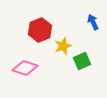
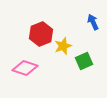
red hexagon: moved 1 px right, 4 px down
green square: moved 2 px right
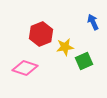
yellow star: moved 2 px right, 1 px down; rotated 12 degrees clockwise
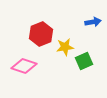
blue arrow: rotated 105 degrees clockwise
pink diamond: moved 1 px left, 2 px up
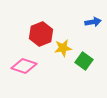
yellow star: moved 2 px left, 1 px down
green square: rotated 30 degrees counterclockwise
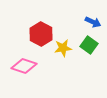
blue arrow: rotated 35 degrees clockwise
red hexagon: rotated 10 degrees counterclockwise
green square: moved 5 px right, 16 px up
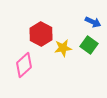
pink diamond: moved 1 px up; rotated 60 degrees counterclockwise
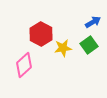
blue arrow: rotated 56 degrees counterclockwise
green square: rotated 18 degrees clockwise
